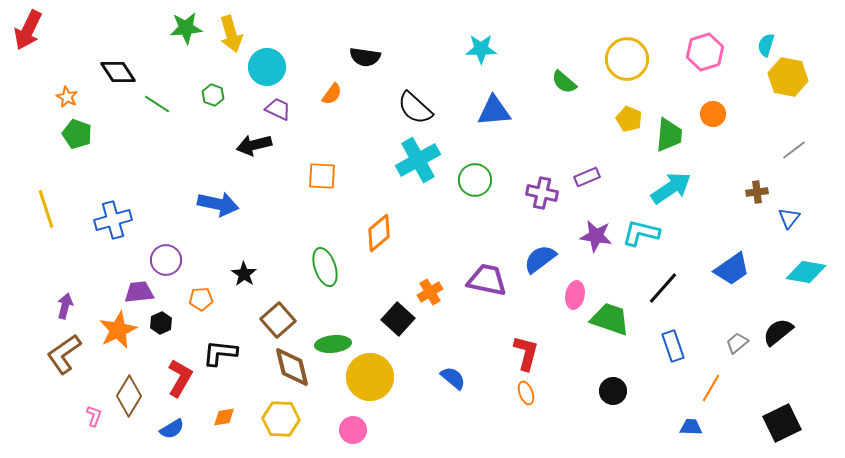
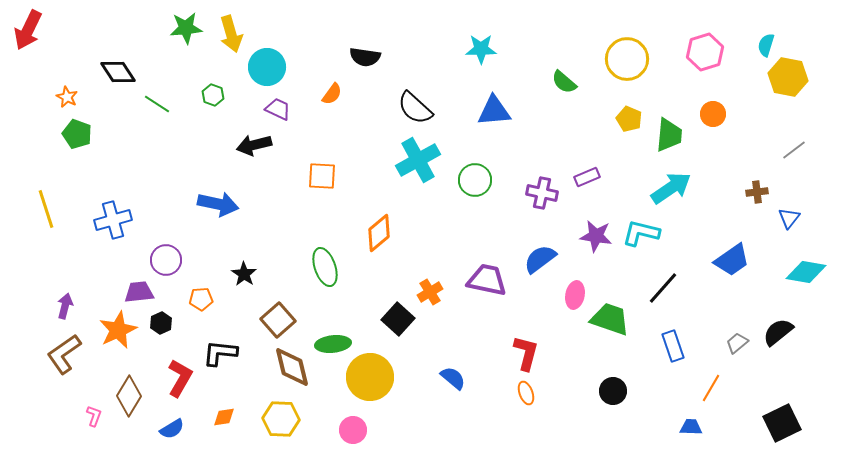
blue trapezoid at (732, 269): moved 9 px up
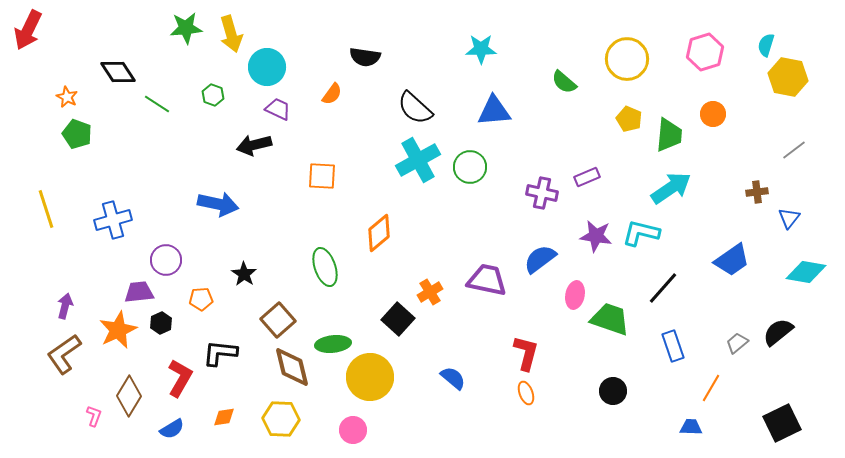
green circle at (475, 180): moved 5 px left, 13 px up
